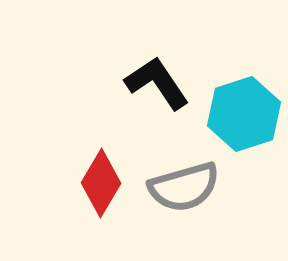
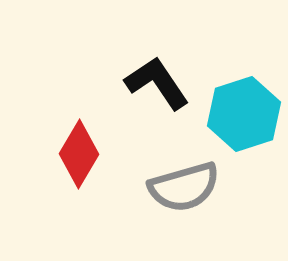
red diamond: moved 22 px left, 29 px up
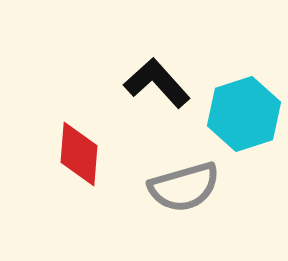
black L-shape: rotated 8 degrees counterclockwise
red diamond: rotated 26 degrees counterclockwise
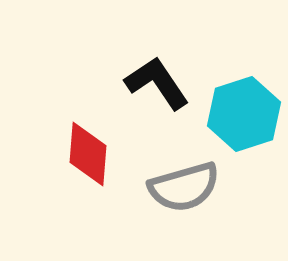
black L-shape: rotated 8 degrees clockwise
red diamond: moved 9 px right
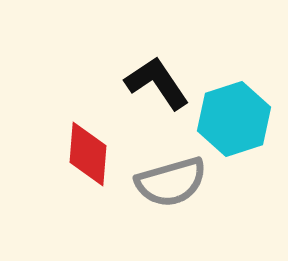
cyan hexagon: moved 10 px left, 5 px down
gray semicircle: moved 13 px left, 5 px up
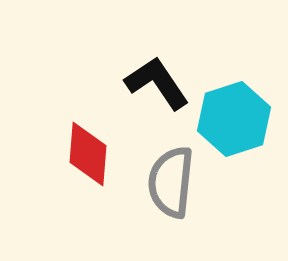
gray semicircle: rotated 112 degrees clockwise
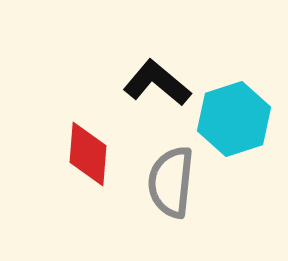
black L-shape: rotated 16 degrees counterclockwise
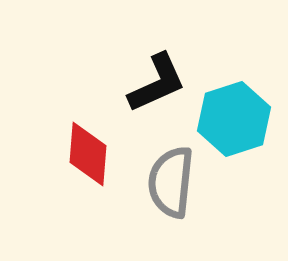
black L-shape: rotated 116 degrees clockwise
